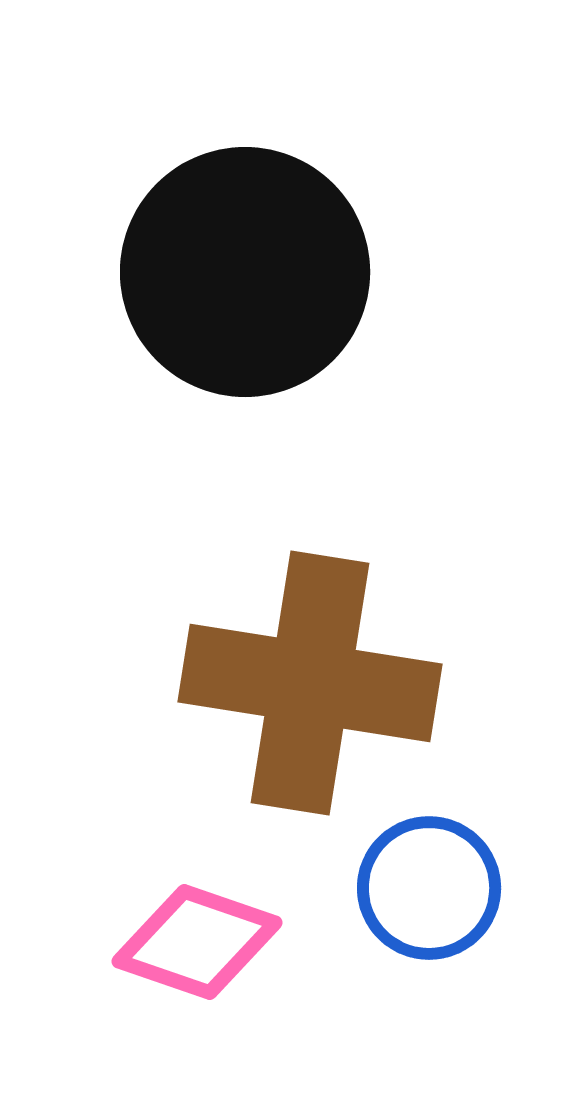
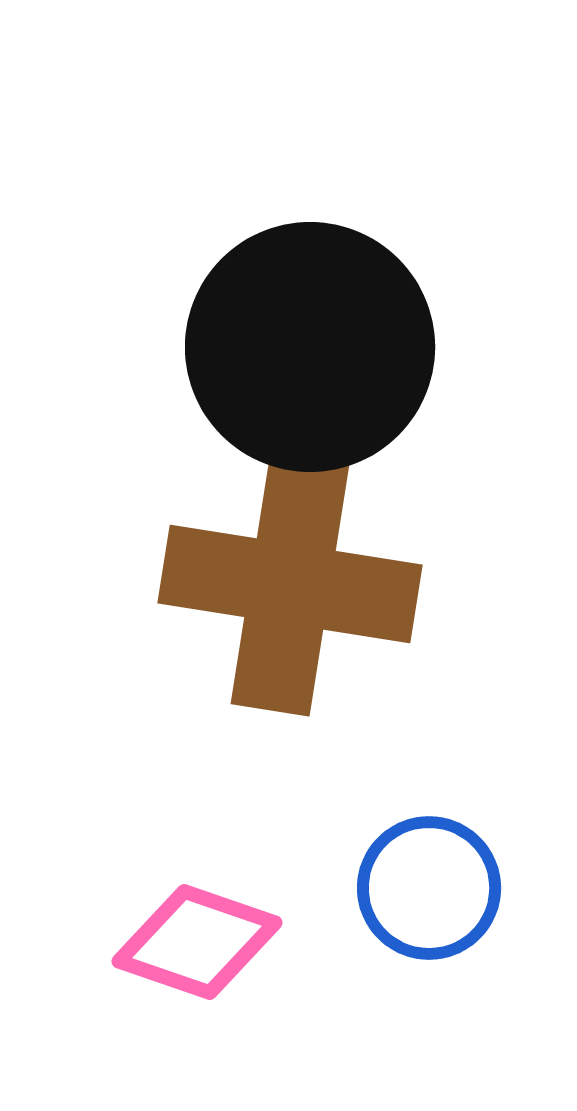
black circle: moved 65 px right, 75 px down
brown cross: moved 20 px left, 99 px up
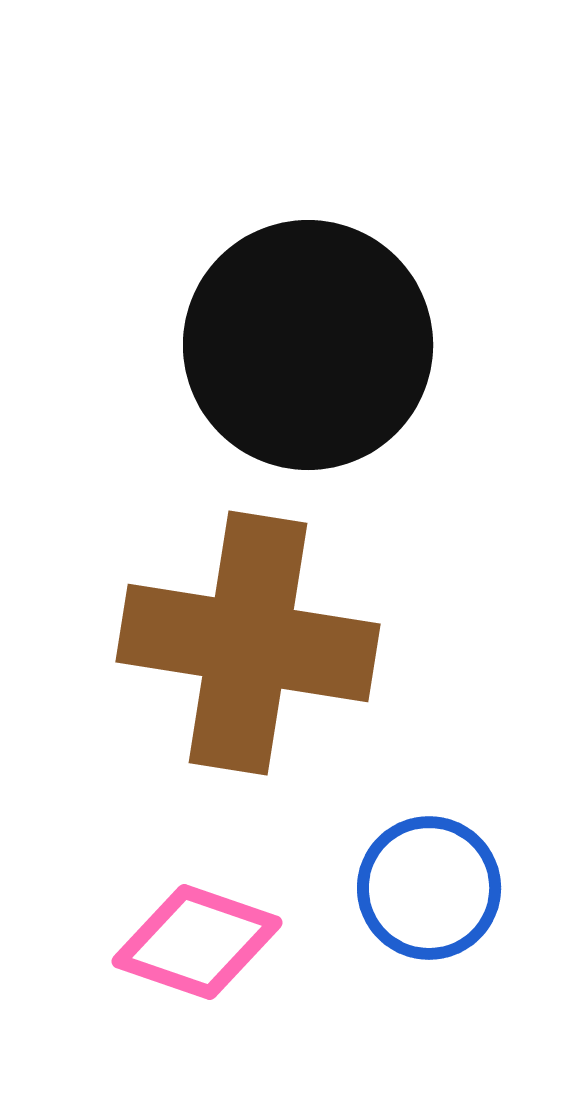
black circle: moved 2 px left, 2 px up
brown cross: moved 42 px left, 59 px down
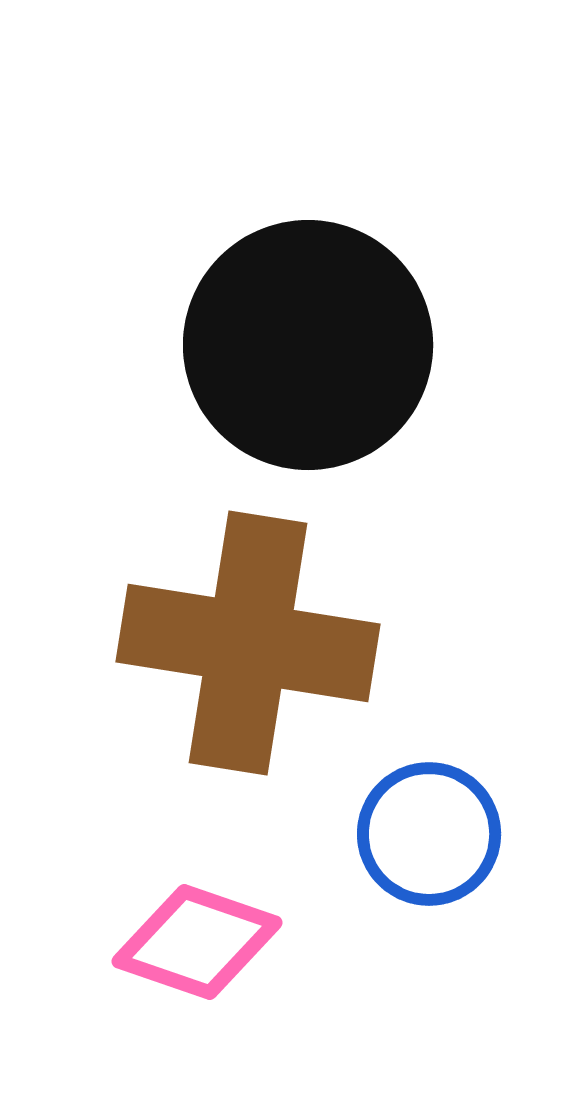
blue circle: moved 54 px up
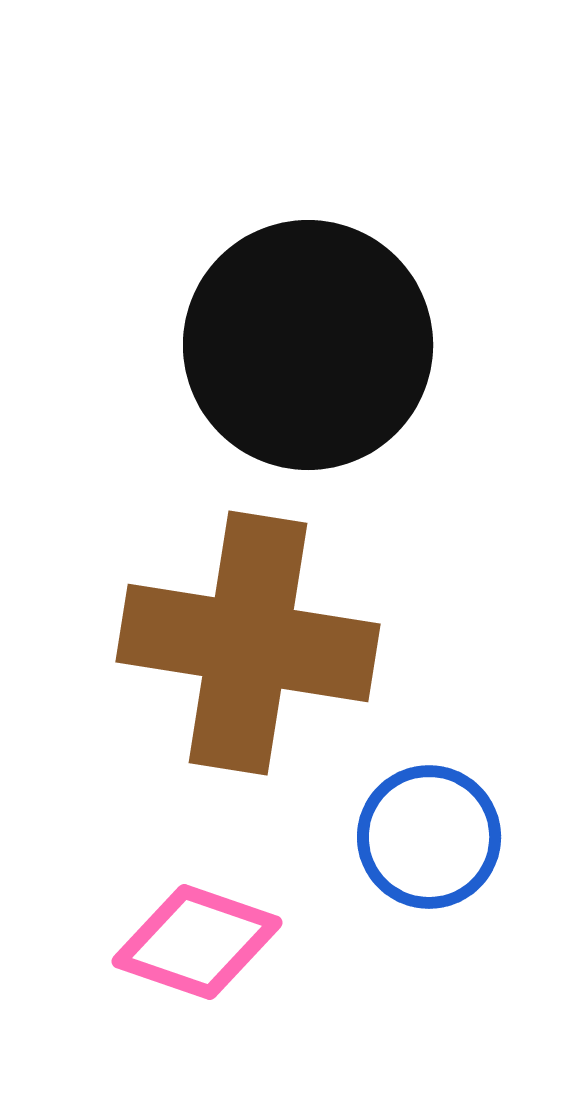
blue circle: moved 3 px down
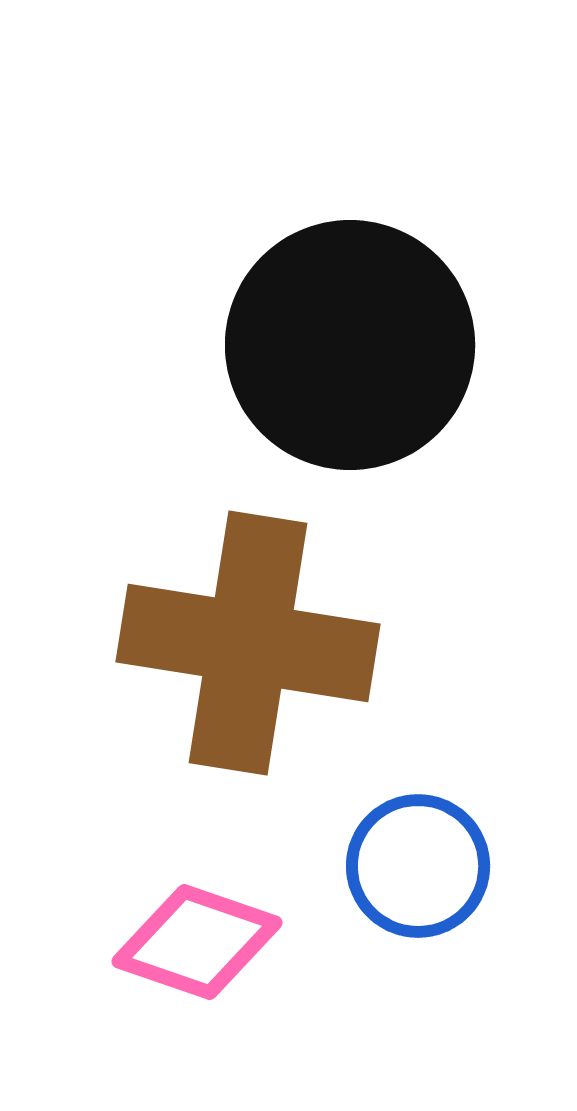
black circle: moved 42 px right
blue circle: moved 11 px left, 29 px down
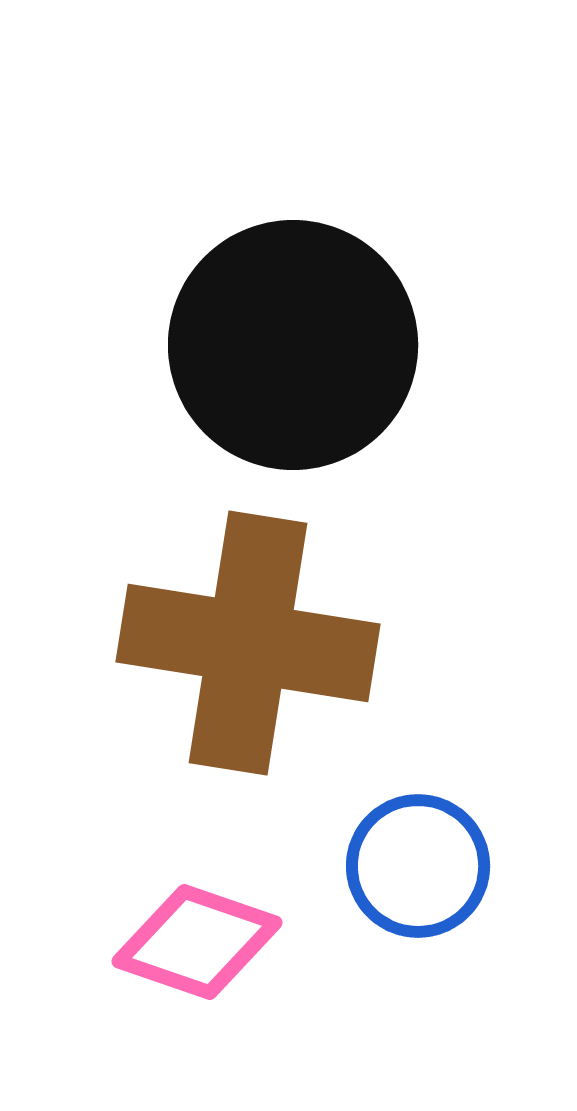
black circle: moved 57 px left
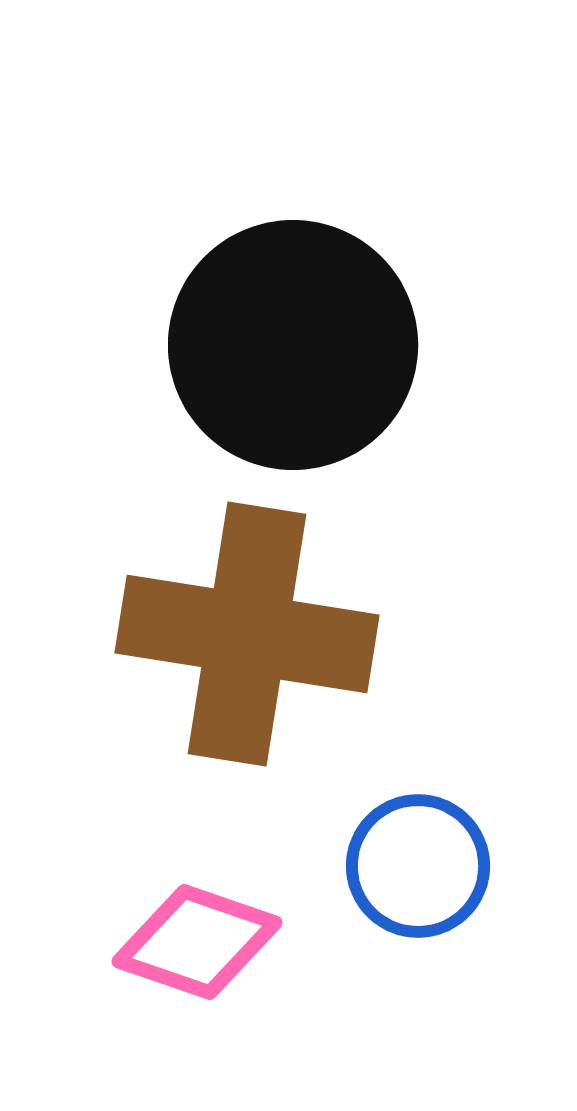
brown cross: moved 1 px left, 9 px up
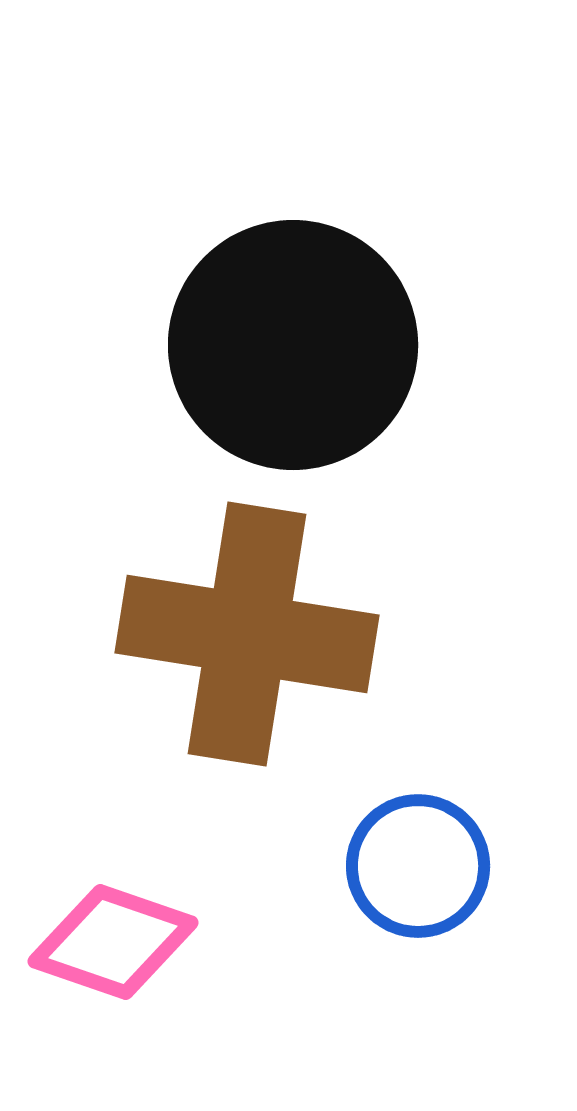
pink diamond: moved 84 px left
